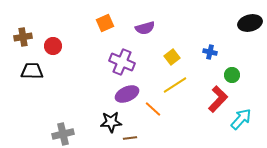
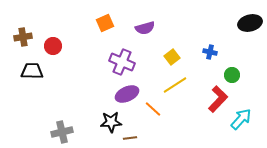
gray cross: moved 1 px left, 2 px up
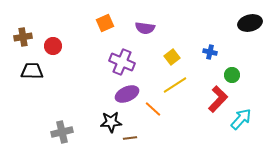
purple semicircle: rotated 24 degrees clockwise
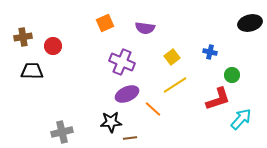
red L-shape: rotated 28 degrees clockwise
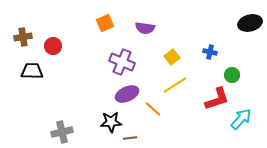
red L-shape: moved 1 px left
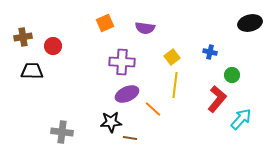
purple cross: rotated 20 degrees counterclockwise
yellow line: rotated 50 degrees counterclockwise
red L-shape: rotated 32 degrees counterclockwise
gray cross: rotated 20 degrees clockwise
brown line: rotated 16 degrees clockwise
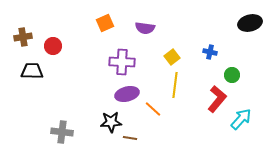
purple ellipse: rotated 10 degrees clockwise
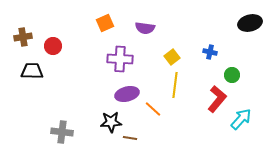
purple cross: moved 2 px left, 3 px up
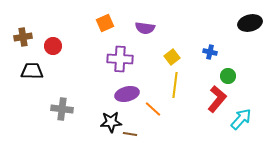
green circle: moved 4 px left, 1 px down
gray cross: moved 23 px up
brown line: moved 4 px up
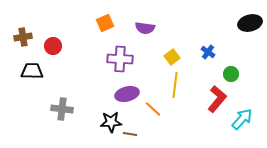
blue cross: moved 2 px left; rotated 24 degrees clockwise
green circle: moved 3 px right, 2 px up
cyan arrow: moved 1 px right
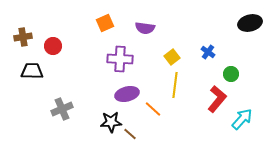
gray cross: rotated 30 degrees counterclockwise
brown line: rotated 32 degrees clockwise
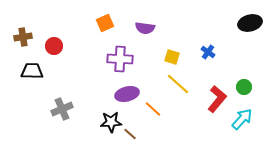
red circle: moved 1 px right
yellow square: rotated 35 degrees counterclockwise
green circle: moved 13 px right, 13 px down
yellow line: moved 3 px right, 1 px up; rotated 55 degrees counterclockwise
